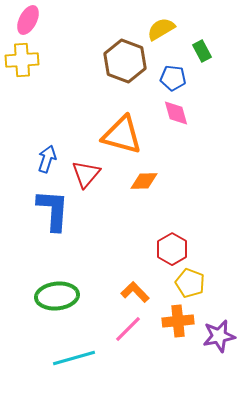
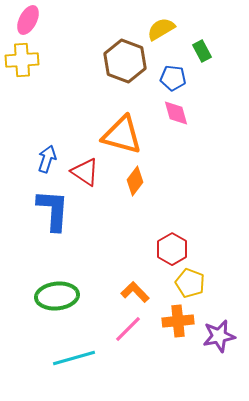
red triangle: moved 1 px left, 2 px up; rotated 36 degrees counterclockwise
orange diamond: moved 9 px left; rotated 52 degrees counterclockwise
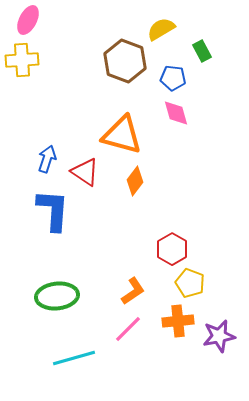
orange L-shape: moved 2 px left, 1 px up; rotated 100 degrees clockwise
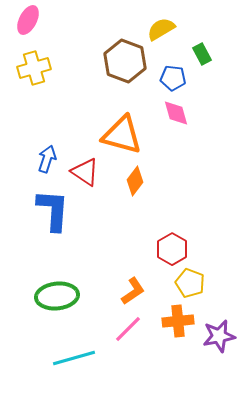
green rectangle: moved 3 px down
yellow cross: moved 12 px right, 8 px down; rotated 12 degrees counterclockwise
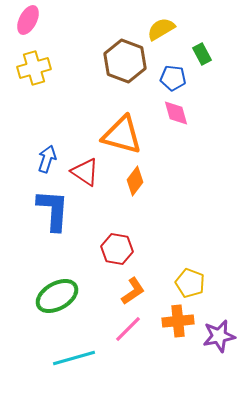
red hexagon: moved 55 px left; rotated 20 degrees counterclockwise
green ellipse: rotated 24 degrees counterclockwise
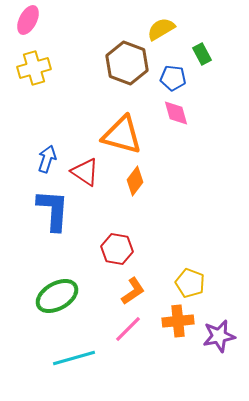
brown hexagon: moved 2 px right, 2 px down
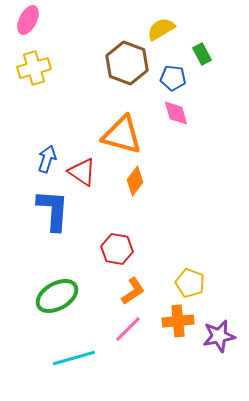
red triangle: moved 3 px left
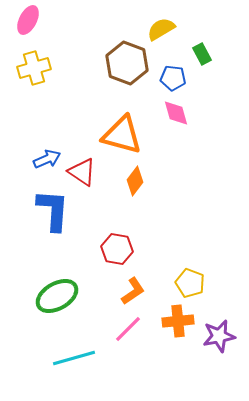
blue arrow: rotated 48 degrees clockwise
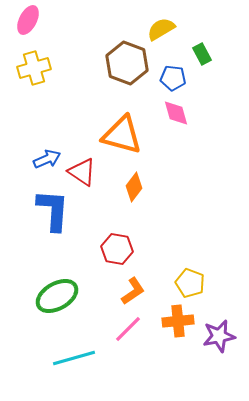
orange diamond: moved 1 px left, 6 px down
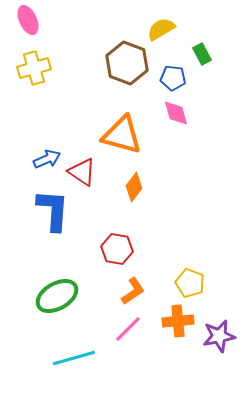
pink ellipse: rotated 52 degrees counterclockwise
